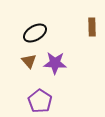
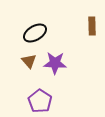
brown rectangle: moved 1 px up
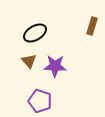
brown rectangle: rotated 18 degrees clockwise
purple star: moved 3 px down
purple pentagon: rotated 15 degrees counterclockwise
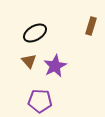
brown rectangle: moved 1 px left
purple star: rotated 30 degrees counterclockwise
purple pentagon: rotated 15 degrees counterclockwise
